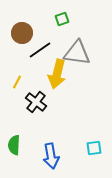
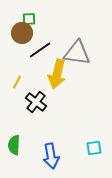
green square: moved 33 px left; rotated 16 degrees clockwise
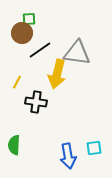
black cross: rotated 30 degrees counterclockwise
blue arrow: moved 17 px right
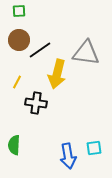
green square: moved 10 px left, 8 px up
brown circle: moved 3 px left, 7 px down
gray triangle: moved 9 px right
black cross: moved 1 px down
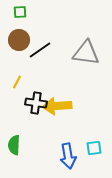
green square: moved 1 px right, 1 px down
yellow arrow: moved 32 px down; rotated 72 degrees clockwise
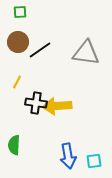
brown circle: moved 1 px left, 2 px down
cyan square: moved 13 px down
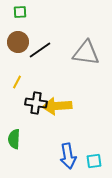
green semicircle: moved 6 px up
